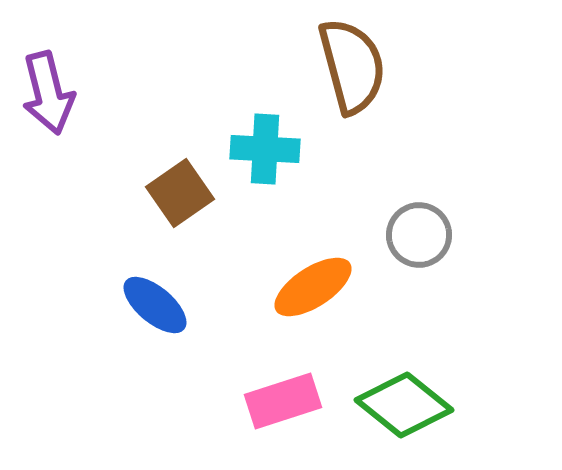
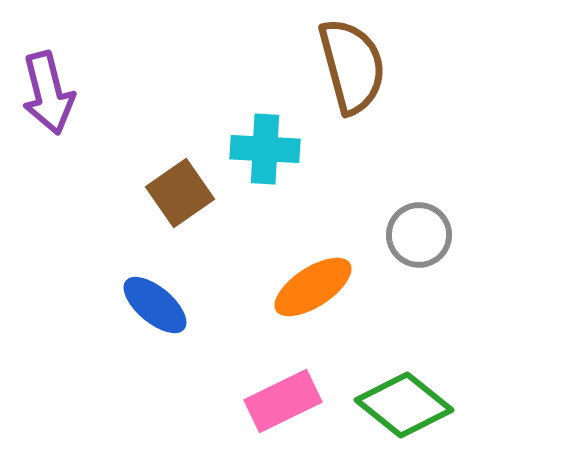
pink rectangle: rotated 8 degrees counterclockwise
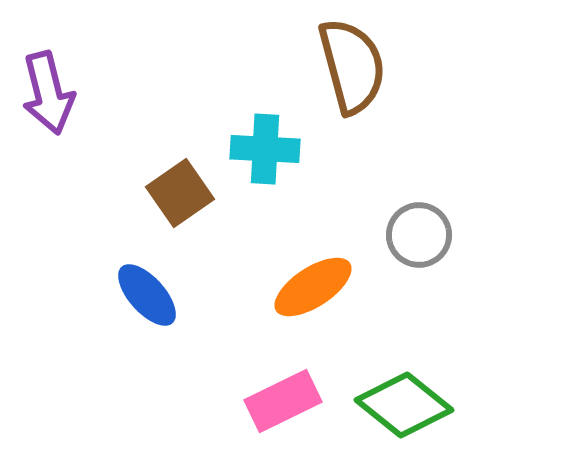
blue ellipse: moved 8 px left, 10 px up; rotated 8 degrees clockwise
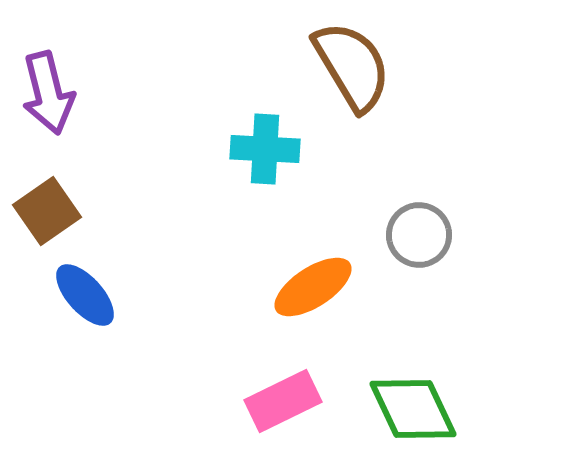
brown semicircle: rotated 16 degrees counterclockwise
brown square: moved 133 px left, 18 px down
blue ellipse: moved 62 px left
green diamond: moved 9 px right, 4 px down; rotated 26 degrees clockwise
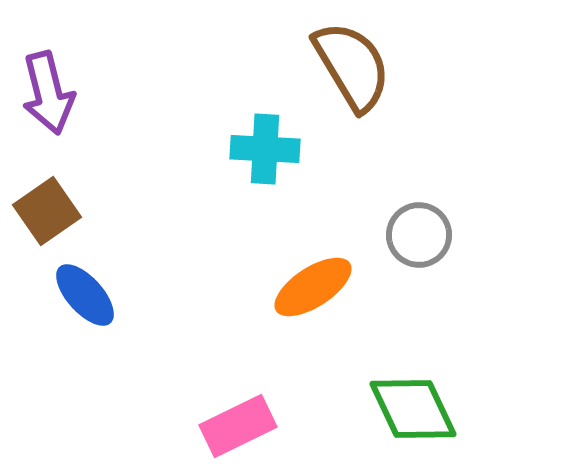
pink rectangle: moved 45 px left, 25 px down
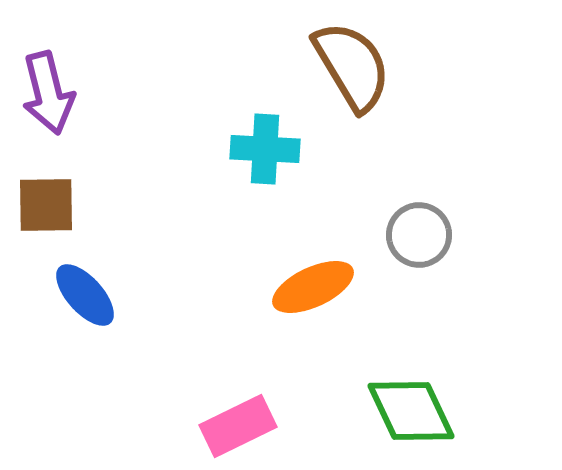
brown square: moved 1 px left, 6 px up; rotated 34 degrees clockwise
orange ellipse: rotated 8 degrees clockwise
green diamond: moved 2 px left, 2 px down
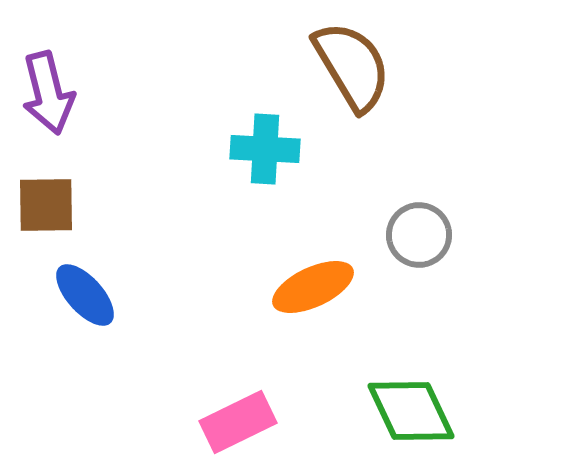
pink rectangle: moved 4 px up
